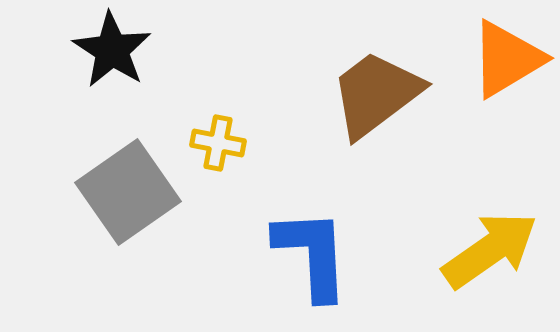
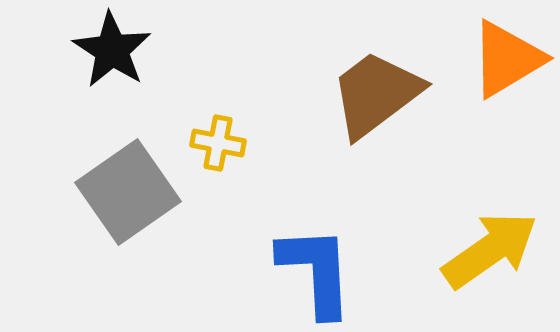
blue L-shape: moved 4 px right, 17 px down
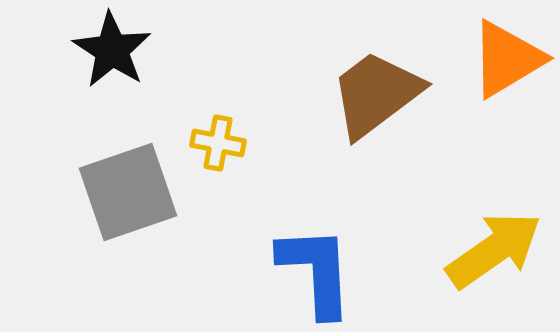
gray square: rotated 16 degrees clockwise
yellow arrow: moved 4 px right
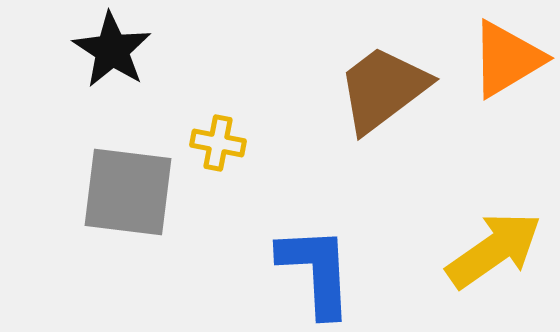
brown trapezoid: moved 7 px right, 5 px up
gray square: rotated 26 degrees clockwise
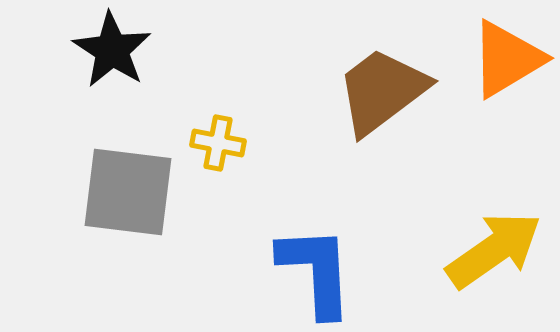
brown trapezoid: moved 1 px left, 2 px down
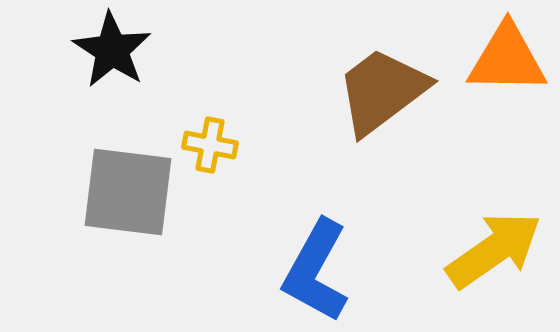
orange triangle: rotated 32 degrees clockwise
yellow cross: moved 8 px left, 2 px down
blue L-shape: rotated 148 degrees counterclockwise
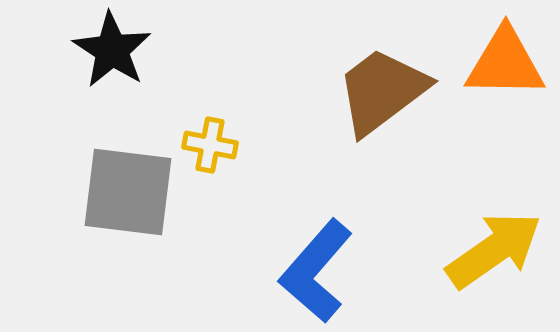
orange triangle: moved 2 px left, 4 px down
blue L-shape: rotated 12 degrees clockwise
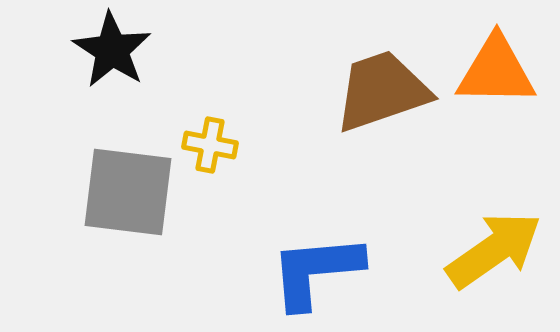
orange triangle: moved 9 px left, 8 px down
brown trapezoid: rotated 18 degrees clockwise
blue L-shape: rotated 44 degrees clockwise
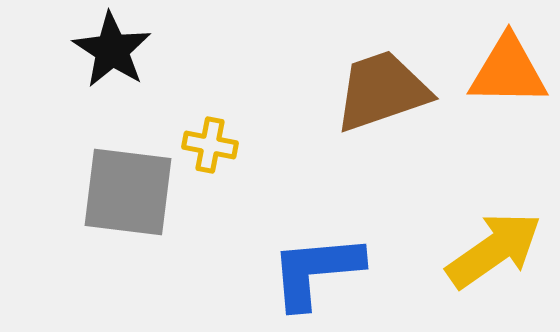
orange triangle: moved 12 px right
